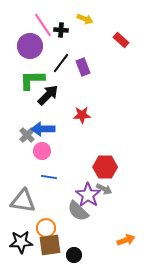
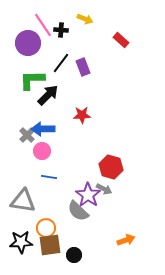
purple circle: moved 2 px left, 3 px up
red hexagon: moved 6 px right; rotated 15 degrees clockwise
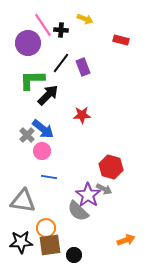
red rectangle: rotated 28 degrees counterclockwise
blue arrow: rotated 140 degrees counterclockwise
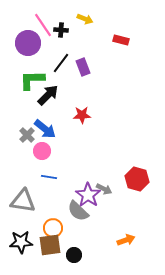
blue arrow: moved 2 px right
red hexagon: moved 26 px right, 12 px down
orange circle: moved 7 px right
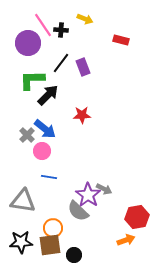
red hexagon: moved 38 px down; rotated 25 degrees counterclockwise
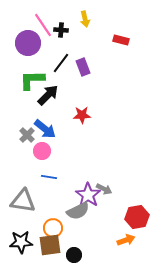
yellow arrow: rotated 56 degrees clockwise
gray semicircle: rotated 70 degrees counterclockwise
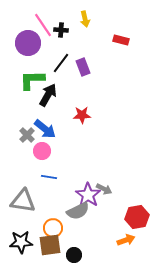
black arrow: rotated 15 degrees counterclockwise
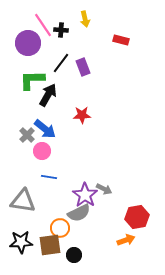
purple star: moved 3 px left
gray semicircle: moved 1 px right, 2 px down
orange circle: moved 7 px right
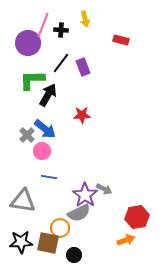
pink line: rotated 55 degrees clockwise
brown square: moved 2 px left, 2 px up; rotated 20 degrees clockwise
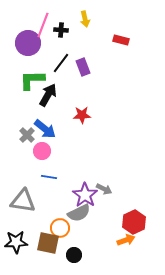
red hexagon: moved 3 px left, 5 px down; rotated 15 degrees counterclockwise
black star: moved 5 px left
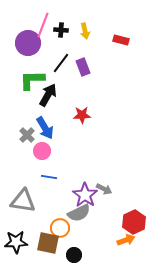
yellow arrow: moved 12 px down
blue arrow: moved 1 px up; rotated 20 degrees clockwise
